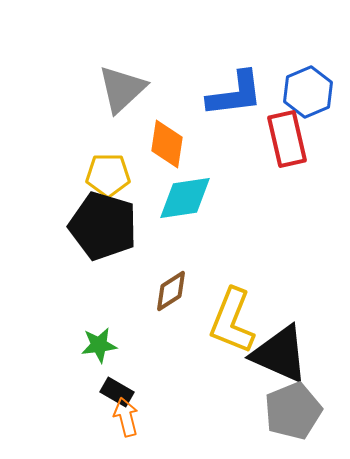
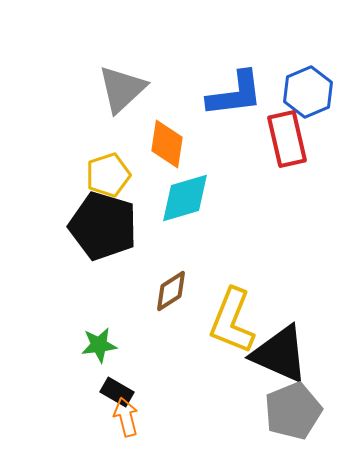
yellow pentagon: rotated 18 degrees counterclockwise
cyan diamond: rotated 8 degrees counterclockwise
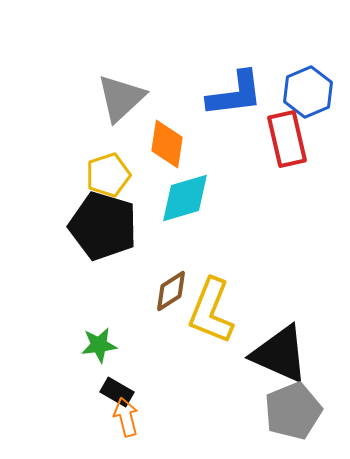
gray triangle: moved 1 px left, 9 px down
yellow L-shape: moved 21 px left, 10 px up
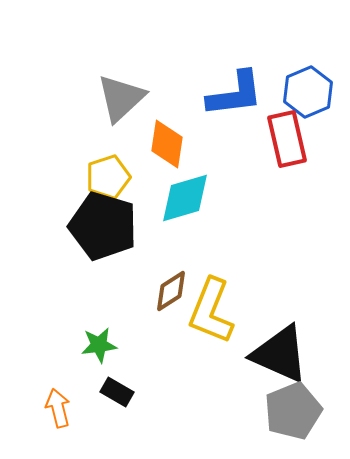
yellow pentagon: moved 2 px down
orange arrow: moved 68 px left, 9 px up
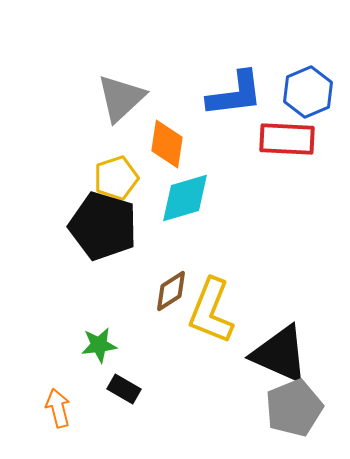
red rectangle: rotated 74 degrees counterclockwise
yellow pentagon: moved 8 px right, 1 px down
black rectangle: moved 7 px right, 3 px up
gray pentagon: moved 1 px right, 3 px up
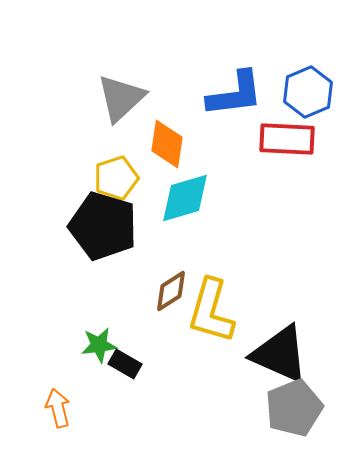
yellow L-shape: rotated 6 degrees counterclockwise
black rectangle: moved 1 px right, 25 px up
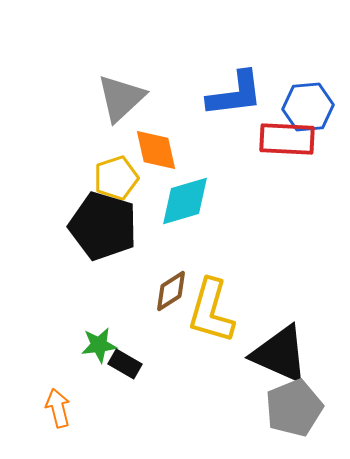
blue hexagon: moved 15 px down; rotated 18 degrees clockwise
orange diamond: moved 11 px left, 6 px down; rotated 21 degrees counterclockwise
cyan diamond: moved 3 px down
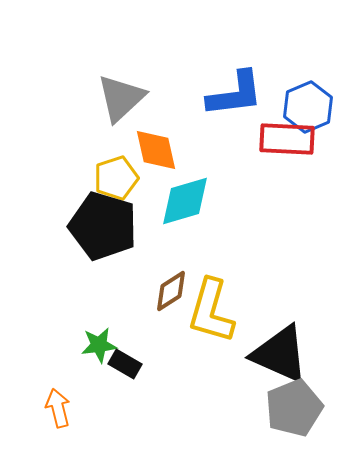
blue hexagon: rotated 18 degrees counterclockwise
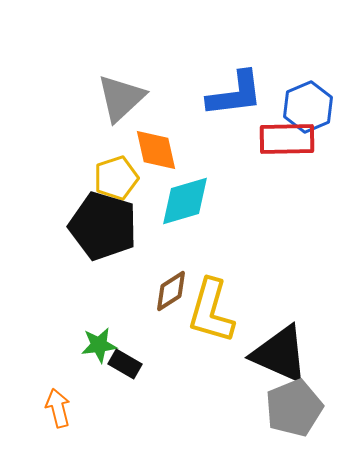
red rectangle: rotated 4 degrees counterclockwise
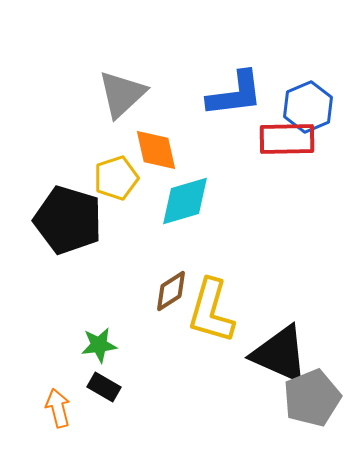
gray triangle: moved 1 px right, 4 px up
black pentagon: moved 35 px left, 6 px up
black rectangle: moved 21 px left, 23 px down
gray pentagon: moved 18 px right, 10 px up
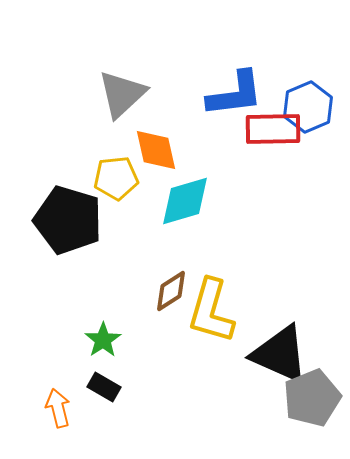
red rectangle: moved 14 px left, 10 px up
yellow pentagon: rotated 12 degrees clockwise
green star: moved 4 px right, 5 px up; rotated 27 degrees counterclockwise
